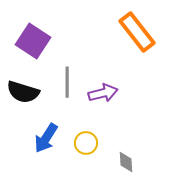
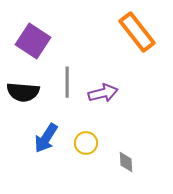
black semicircle: rotated 12 degrees counterclockwise
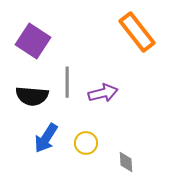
black semicircle: moved 9 px right, 4 px down
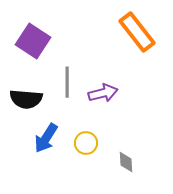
black semicircle: moved 6 px left, 3 px down
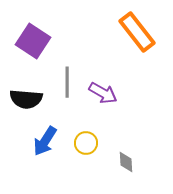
purple arrow: rotated 44 degrees clockwise
blue arrow: moved 1 px left, 3 px down
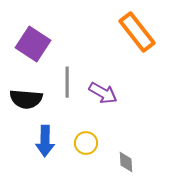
purple square: moved 3 px down
blue arrow: rotated 32 degrees counterclockwise
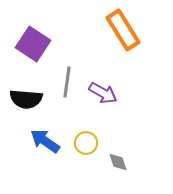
orange rectangle: moved 14 px left, 2 px up; rotated 6 degrees clockwise
gray line: rotated 8 degrees clockwise
blue arrow: rotated 124 degrees clockwise
gray diamond: moved 8 px left; rotated 15 degrees counterclockwise
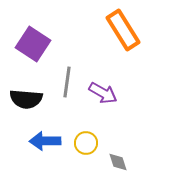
blue arrow: rotated 36 degrees counterclockwise
